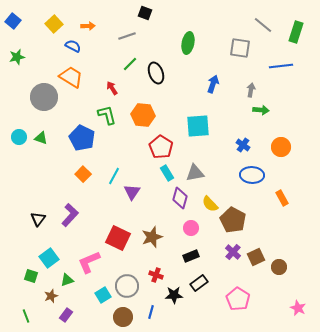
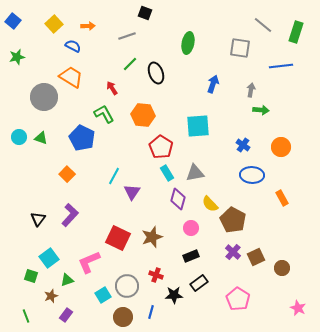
green L-shape at (107, 115): moved 3 px left, 1 px up; rotated 15 degrees counterclockwise
orange square at (83, 174): moved 16 px left
purple diamond at (180, 198): moved 2 px left, 1 px down
brown circle at (279, 267): moved 3 px right, 1 px down
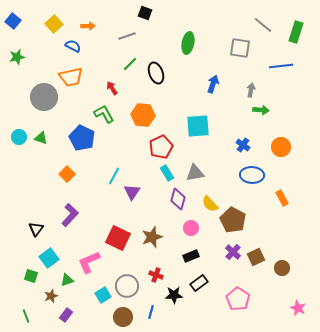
orange trapezoid at (71, 77): rotated 135 degrees clockwise
red pentagon at (161, 147): rotated 15 degrees clockwise
black triangle at (38, 219): moved 2 px left, 10 px down
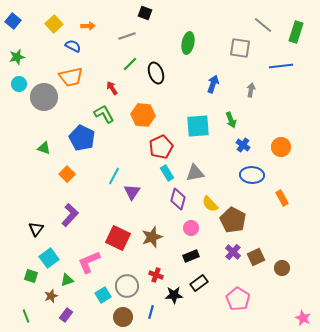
green arrow at (261, 110): moved 30 px left, 10 px down; rotated 63 degrees clockwise
cyan circle at (19, 137): moved 53 px up
green triangle at (41, 138): moved 3 px right, 10 px down
pink star at (298, 308): moved 5 px right, 10 px down
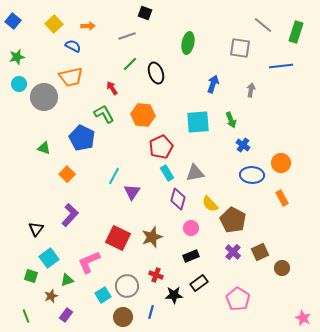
cyan square at (198, 126): moved 4 px up
orange circle at (281, 147): moved 16 px down
brown square at (256, 257): moved 4 px right, 5 px up
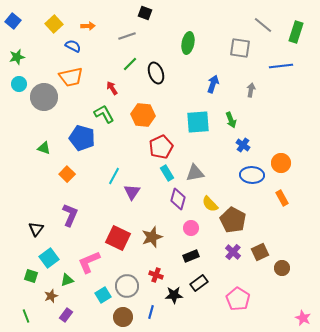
blue pentagon at (82, 138): rotated 10 degrees counterclockwise
purple L-shape at (70, 215): rotated 20 degrees counterclockwise
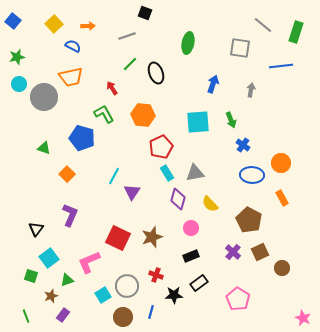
brown pentagon at (233, 220): moved 16 px right
purple rectangle at (66, 315): moved 3 px left
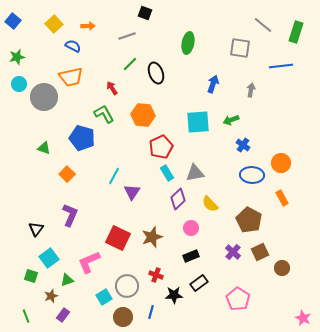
green arrow at (231, 120): rotated 91 degrees clockwise
purple diamond at (178, 199): rotated 30 degrees clockwise
cyan square at (103, 295): moved 1 px right, 2 px down
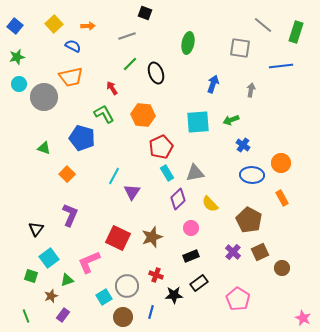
blue square at (13, 21): moved 2 px right, 5 px down
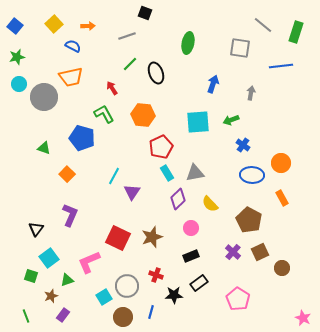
gray arrow at (251, 90): moved 3 px down
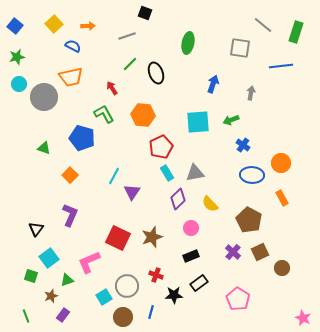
orange square at (67, 174): moved 3 px right, 1 px down
